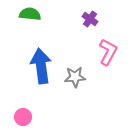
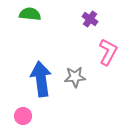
blue arrow: moved 13 px down
pink circle: moved 1 px up
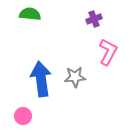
purple cross: moved 4 px right; rotated 35 degrees clockwise
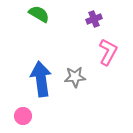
green semicircle: moved 9 px right; rotated 25 degrees clockwise
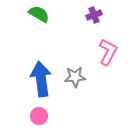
purple cross: moved 4 px up
pink circle: moved 16 px right
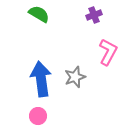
gray star: rotated 15 degrees counterclockwise
pink circle: moved 1 px left
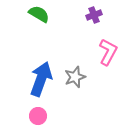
blue arrow: rotated 28 degrees clockwise
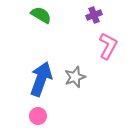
green semicircle: moved 2 px right, 1 px down
pink L-shape: moved 6 px up
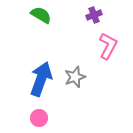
pink circle: moved 1 px right, 2 px down
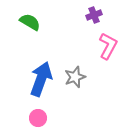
green semicircle: moved 11 px left, 7 px down
pink circle: moved 1 px left
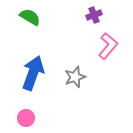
green semicircle: moved 5 px up
pink L-shape: rotated 12 degrees clockwise
blue arrow: moved 8 px left, 6 px up
pink circle: moved 12 px left
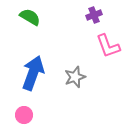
pink L-shape: rotated 120 degrees clockwise
pink circle: moved 2 px left, 3 px up
